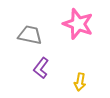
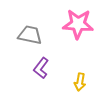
pink star: rotated 16 degrees counterclockwise
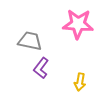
gray trapezoid: moved 6 px down
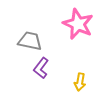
pink star: rotated 20 degrees clockwise
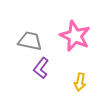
pink star: moved 3 px left, 12 px down
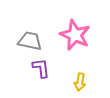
pink star: moved 1 px up
purple L-shape: rotated 135 degrees clockwise
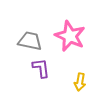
pink star: moved 5 px left, 1 px down
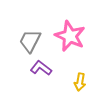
gray trapezoid: rotated 75 degrees counterclockwise
purple L-shape: rotated 45 degrees counterclockwise
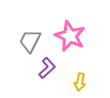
purple L-shape: moved 6 px right; rotated 100 degrees clockwise
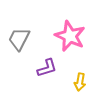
gray trapezoid: moved 11 px left, 2 px up
purple L-shape: rotated 25 degrees clockwise
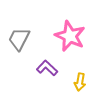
purple L-shape: rotated 120 degrees counterclockwise
